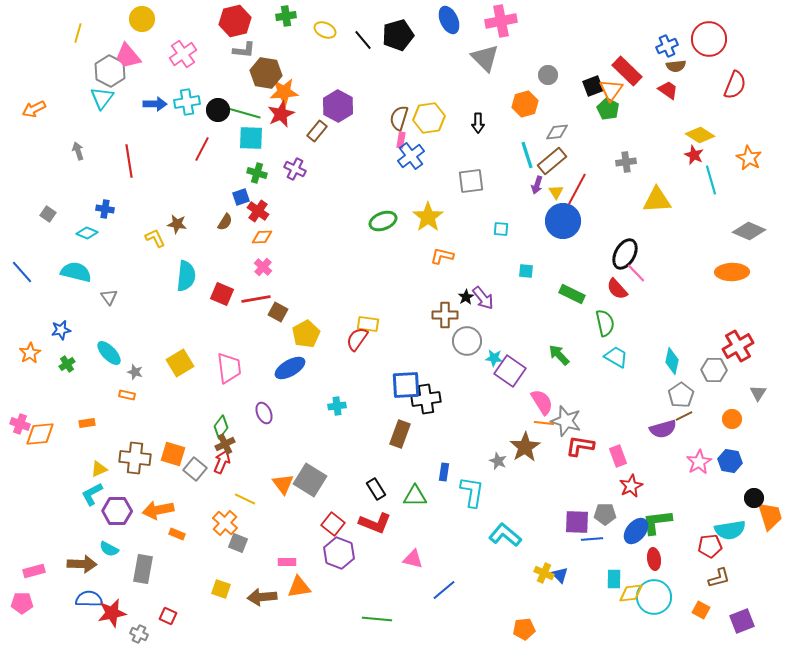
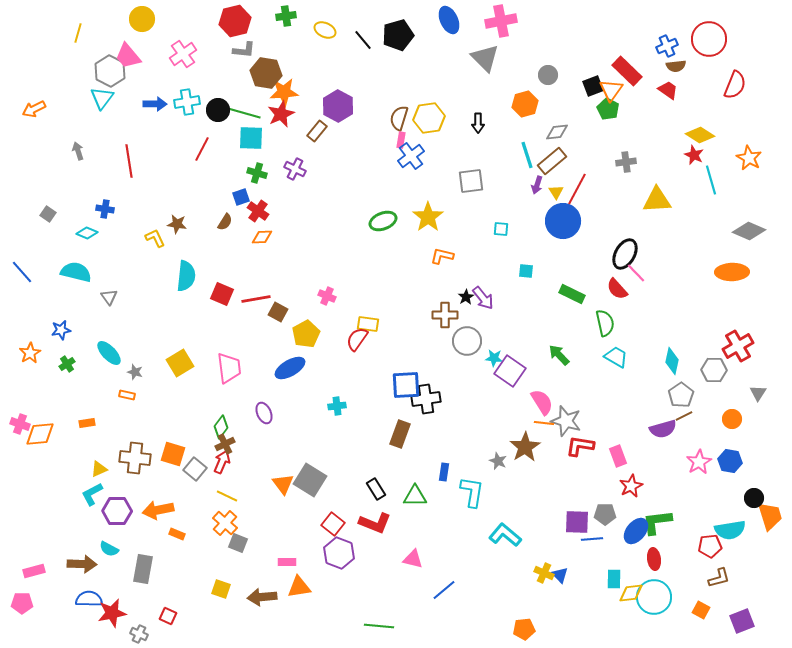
pink cross at (263, 267): moved 64 px right, 29 px down; rotated 18 degrees counterclockwise
yellow line at (245, 499): moved 18 px left, 3 px up
green line at (377, 619): moved 2 px right, 7 px down
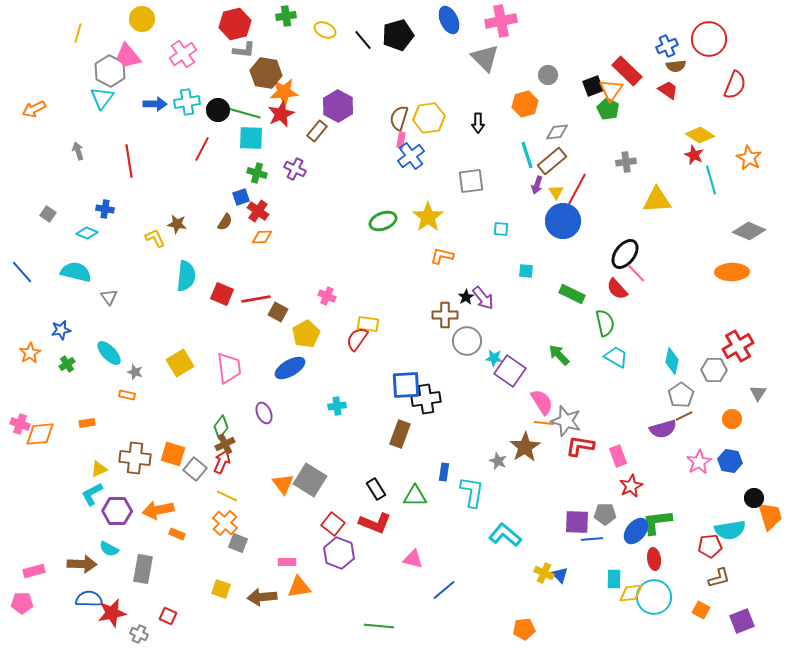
red hexagon at (235, 21): moved 3 px down
black ellipse at (625, 254): rotated 8 degrees clockwise
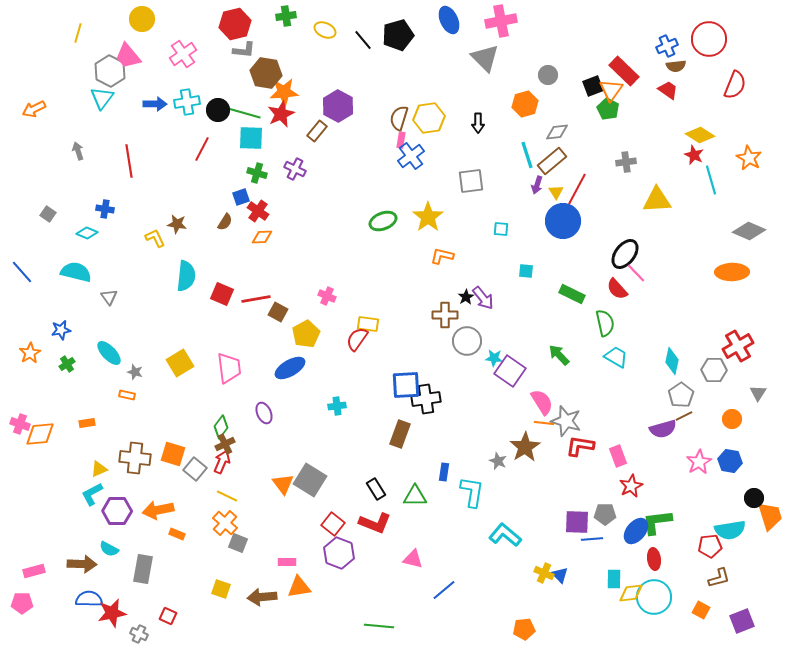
red rectangle at (627, 71): moved 3 px left
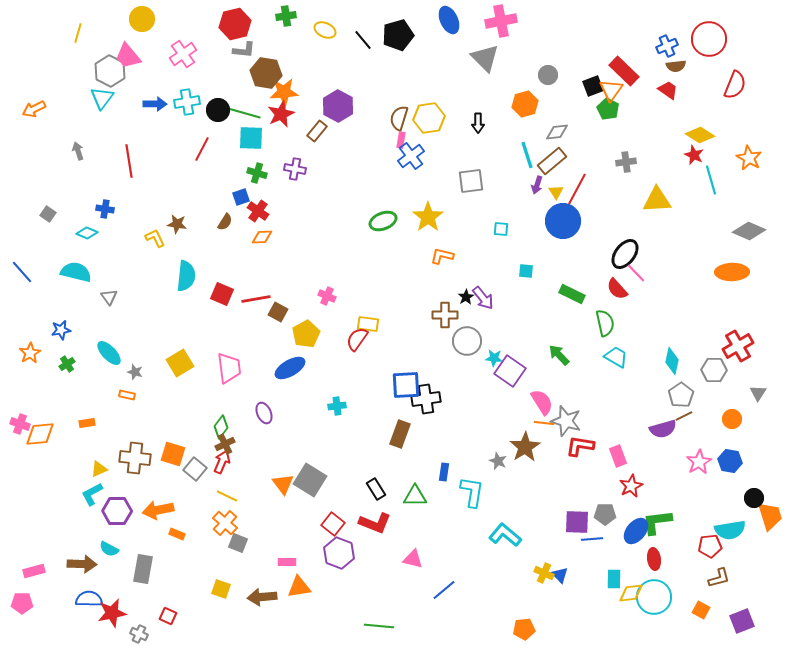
purple cross at (295, 169): rotated 15 degrees counterclockwise
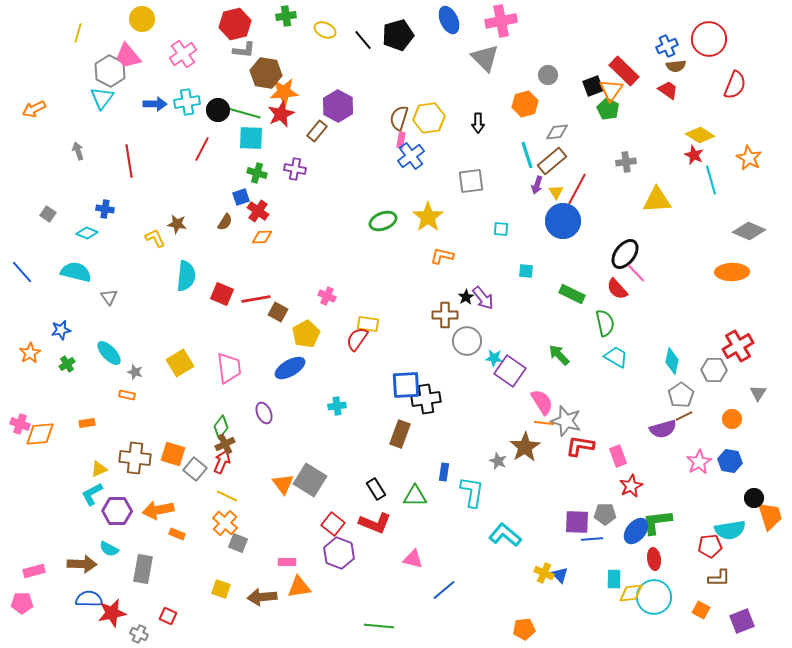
brown L-shape at (719, 578): rotated 15 degrees clockwise
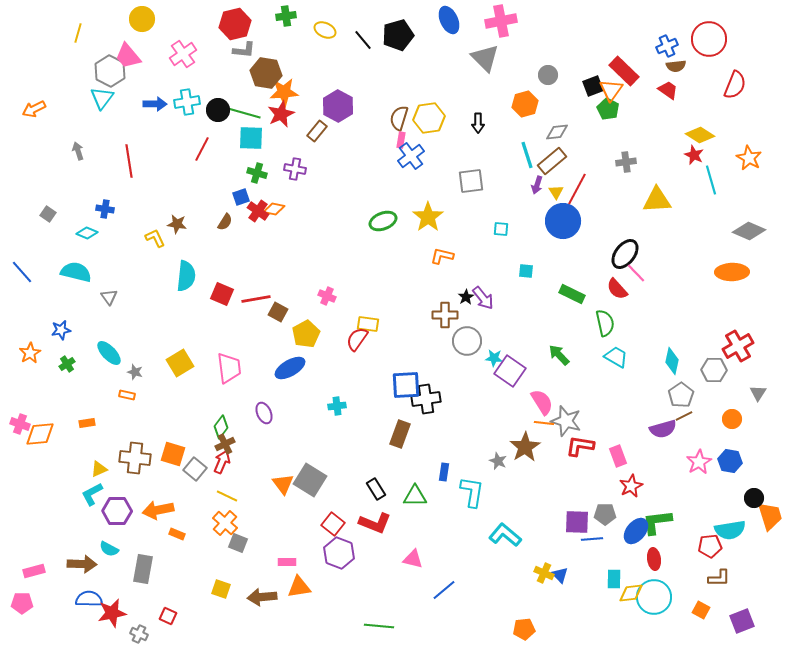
orange diamond at (262, 237): moved 12 px right, 28 px up; rotated 15 degrees clockwise
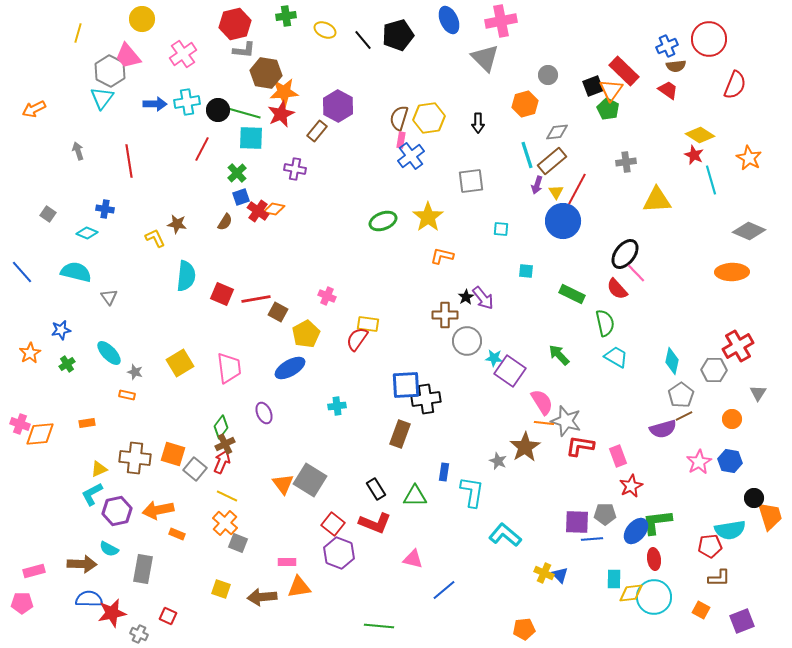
green cross at (257, 173): moved 20 px left; rotated 30 degrees clockwise
purple hexagon at (117, 511): rotated 12 degrees counterclockwise
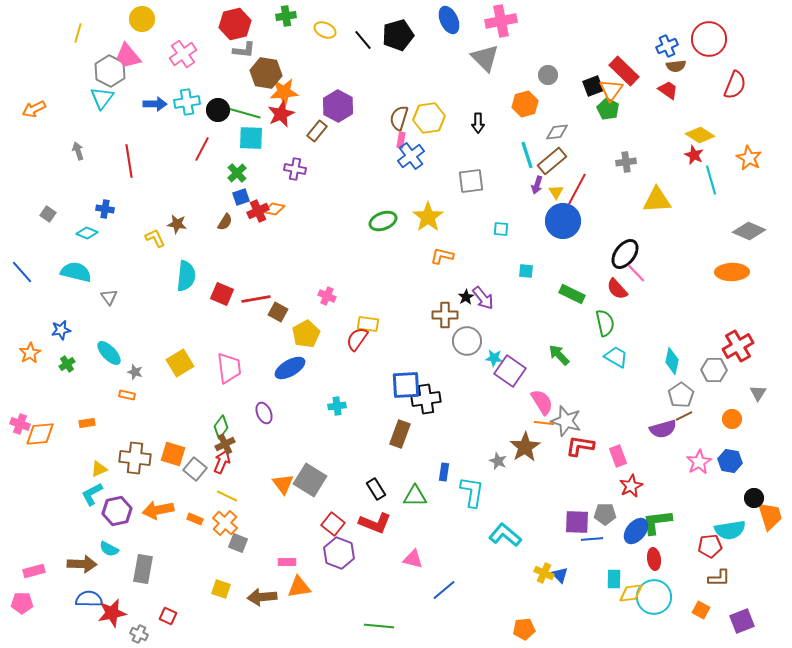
red cross at (258, 211): rotated 30 degrees clockwise
orange rectangle at (177, 534): moved 18 px right, 15 px up
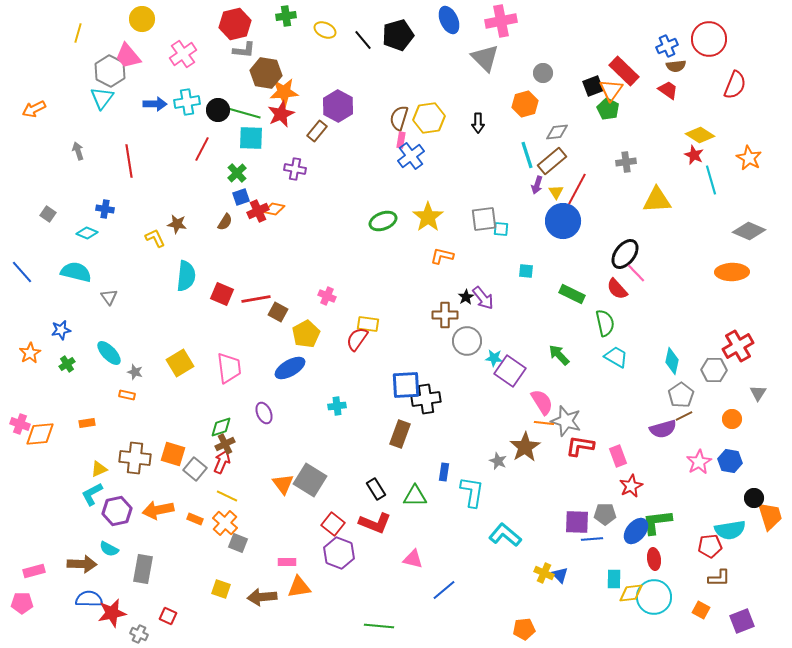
gray circle at (548, 75): moved 5 px left, 2 px up
gray square at (471, 181): moved 13 px right, 38 px down
green diamond at (221, 427): rotated 35 degrees clockwise
